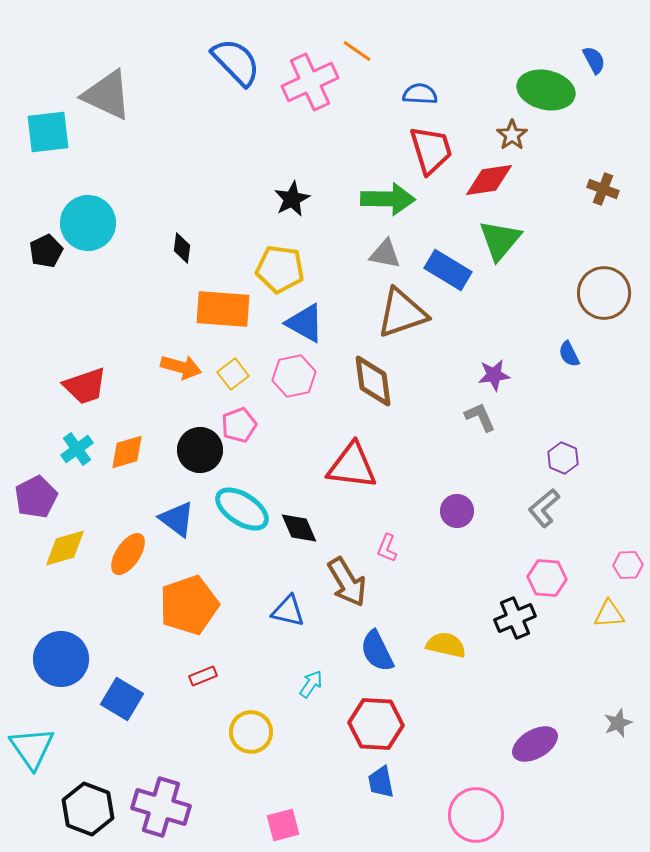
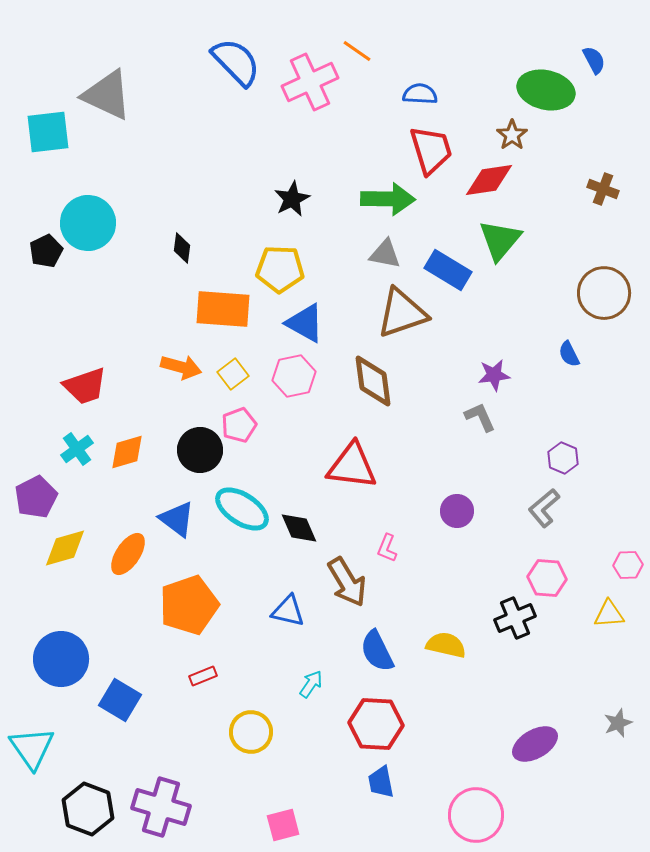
yellow pentagon at (280, 269): rotated 6 degrees counterclockwise
blue square at (122, 699): moved 2 px left, 1 px down
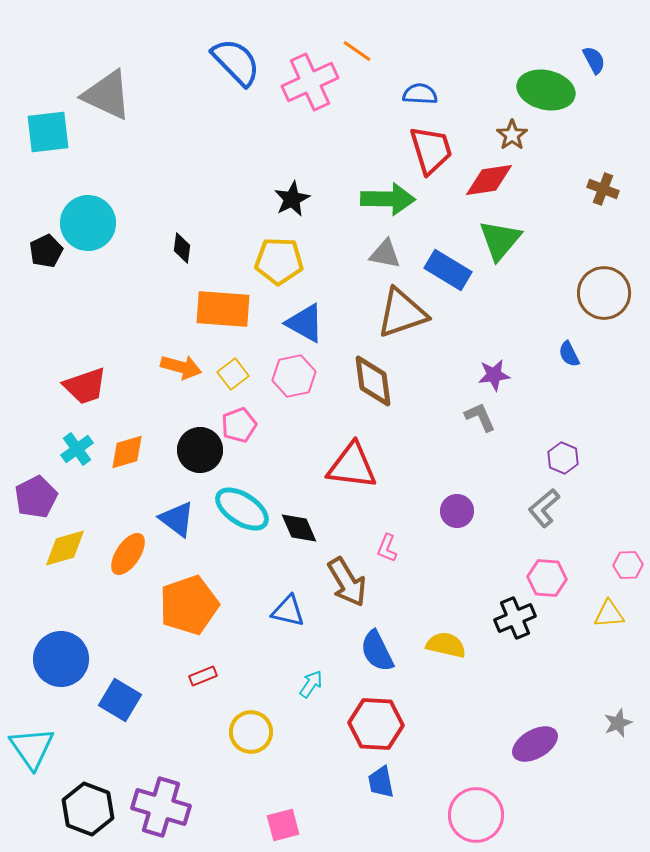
yellow pentagon at (280, 269): moved 1 px left, 8 px up
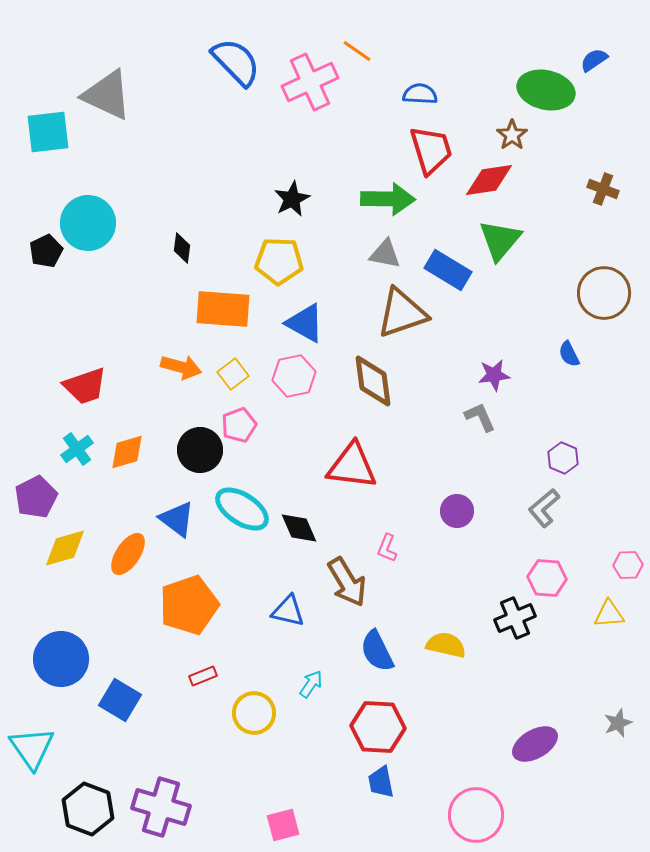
blue semicircle at (594, 60): rotated 96 degrees counterclockwise
red hexagon at (376, 724): moved 2 px right, 3 px down
yellow circle at (251, 732): moved 3 px right, 19 px up
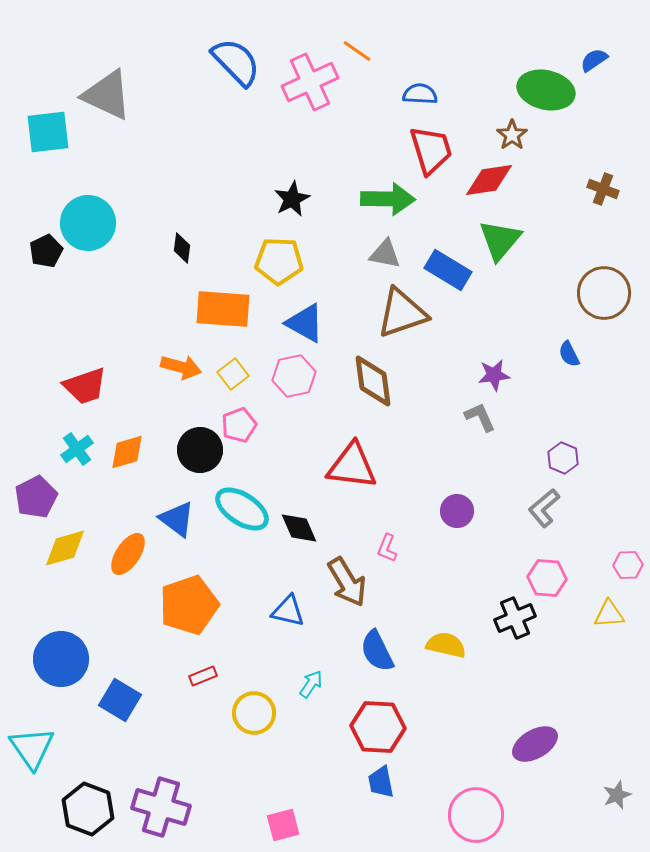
gray star at (618, 723): moved 1 px left, 72 px down
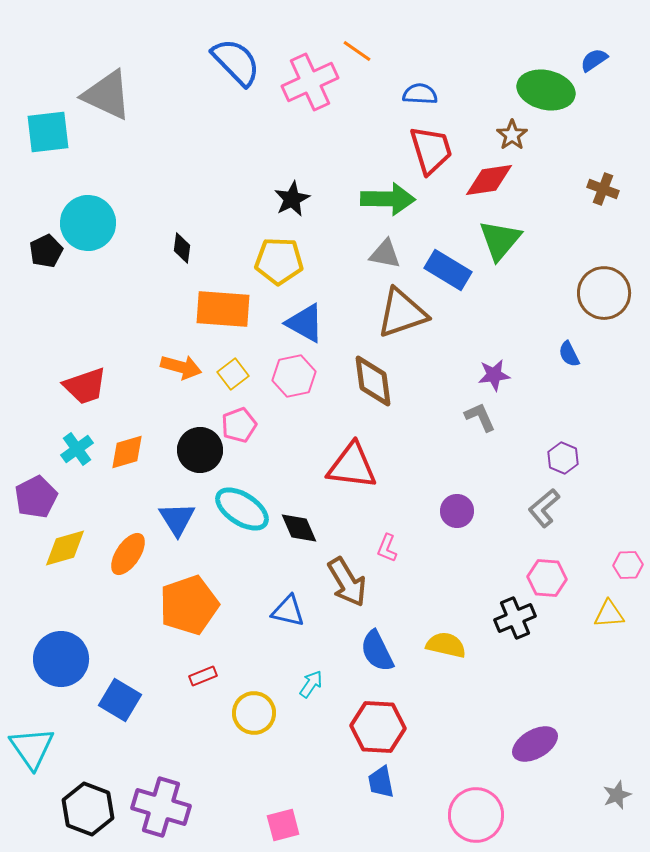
blue triangle at (177, 519): rotated 21 degrees clockwise
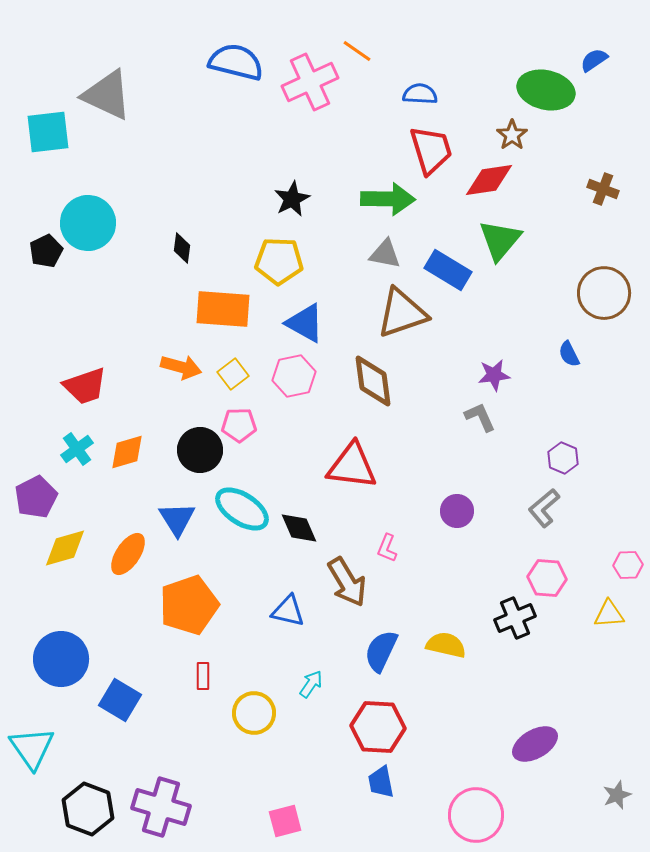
blue semicircle at (236, 62): rotated 32 degrees counterclockwise
pink pentagon at (239, 425): rotated 20 degrees clockwise
blue semicircle at (377, 651): moved 4 px right; rotated 51 degrees clockwise
red rectangle at (203, 676): rotated 68 degrees counterclockwise
pink square at (283, 825): moved 2 px right, 4 px up
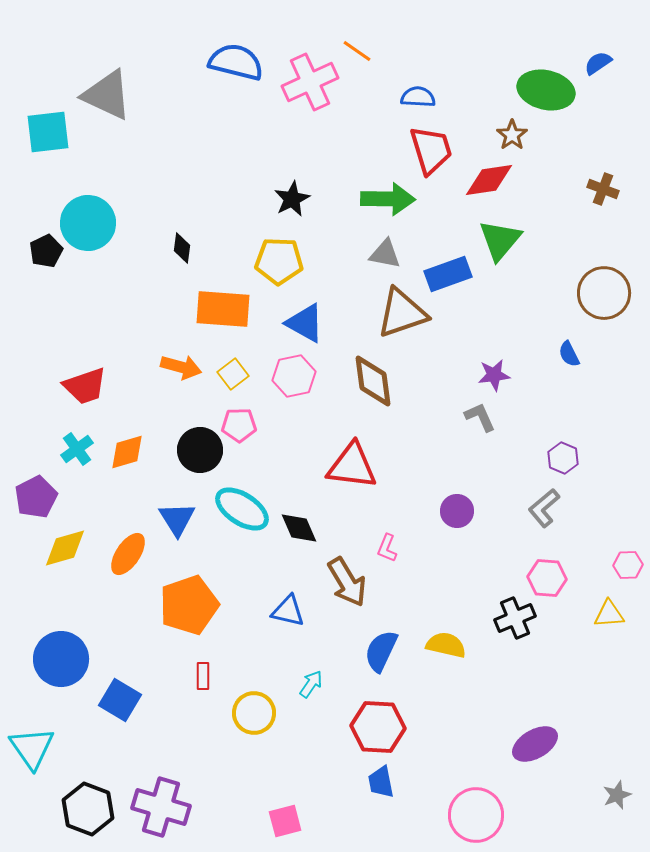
blue semicircle at (594, 60): moved 4 px right, 3 px down
blue semicircle at (420, 94): moved 2 px left, 3 px down
blue rectangle at (448, 270): moved 4 px down; rotated 51 degrees counterclockwise
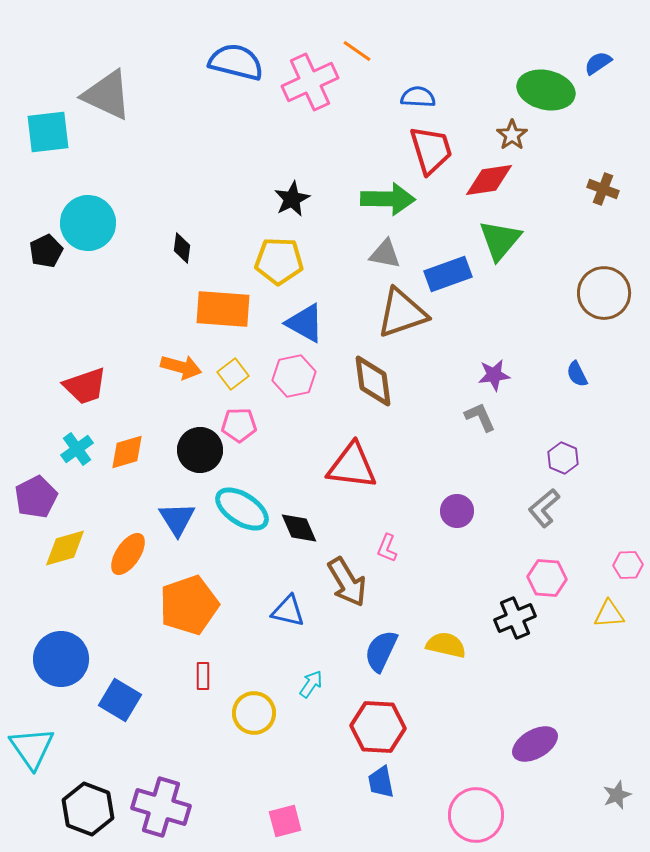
blue semicircle at (569, 354): moved 8 px right, 20 px down
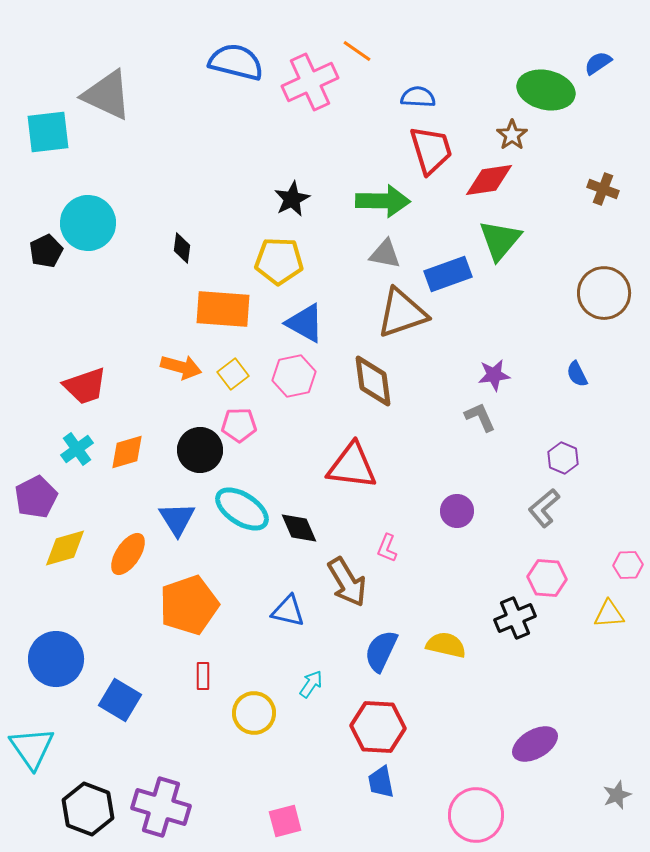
green arrow at (388, 199): moved 5 px left, 2 px down
blue circle at (61, 659): moved 5 px left
